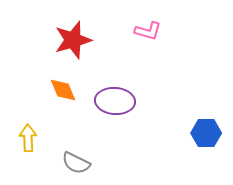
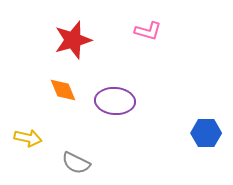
yellow arrow: rotated 104 degrees clockwise
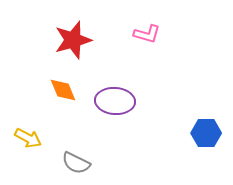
pink L-shape: moved 1 px left, 3 px down
yellow arrow: rotated 16 degrees clockwise
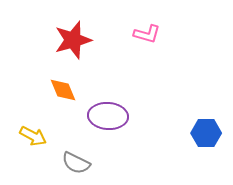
purple ellipse: moved 7 px left, 15 px down
yellow arrow: moved 5 px right, 2 px up
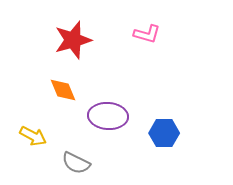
blue hexagon: moved 42 px left
